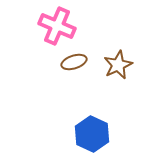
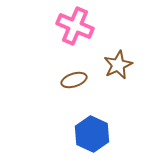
pink cross: moved 18 px right
brown ellipse: moved 18 px down
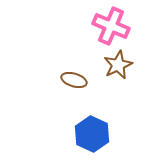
pink cross: moved 36 px right
brown ellipse: rotated 35 degrees clockwise
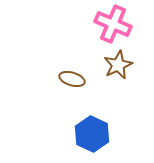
pink cross: moved 2 px right, 2 px up
brown ellipse: moved 2 px left, 1 px up
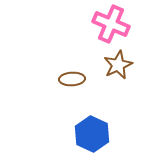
pink cross: moved 2 px left
brown ellipse: rotated 20 degrees counterclockwise
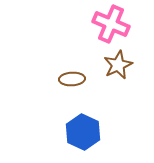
blue hexagon: moved 9 px left, 2 px up
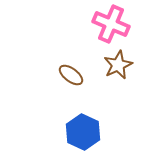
brown ellipse: moved 1 px left, 4 px up; rotated 40 degrees clockwise
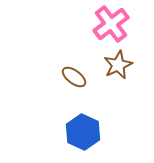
pink cross: rotated 30 degrees clockwise
brown ellipse: moved 3 px right, 2 px down
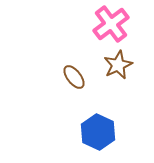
brown ellipse: rotated 15 degrees clockwise
blue hexagon: moved 15 px right
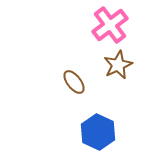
pink cross: moved 1 px left, 1 px down
brown ellipse: moved 5 px down
